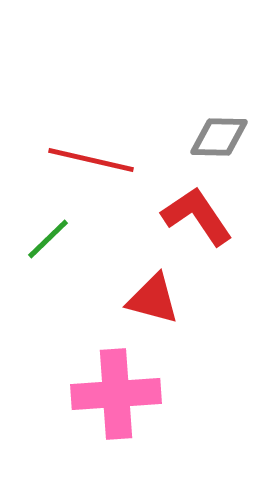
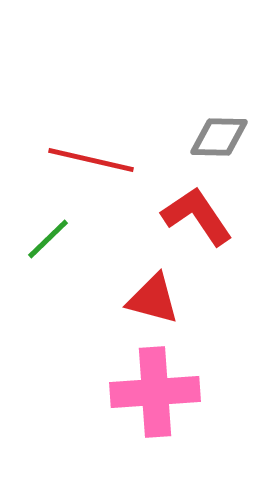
pink cross: moved 39 px right, 2 px up
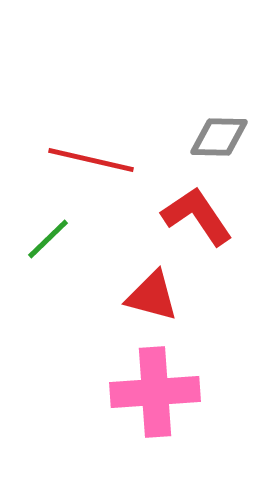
red triangle: moved 1 px left, 3 px up
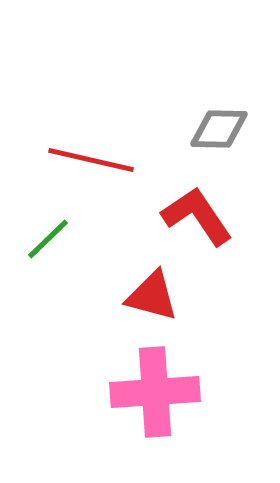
gray diamond: moved 8 px up
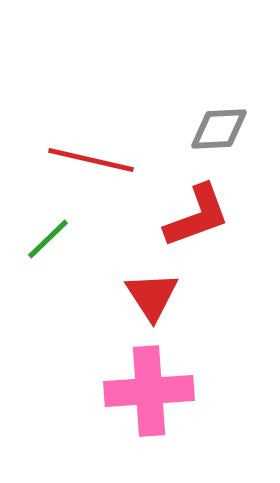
gray diamond: rotated 4 degrees counterclockwise
red L-shape: rotated 104 degrees clockwise
red triangle: rotated 42 degrees clockwise
pink cross: moved 6 px left, 1 px up
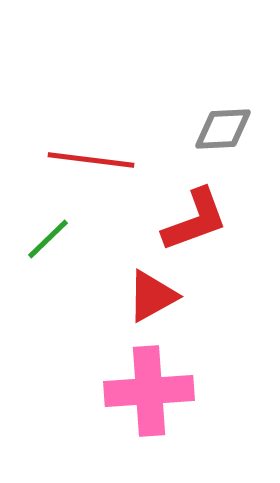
gray diamond: moved 4 px right
red line: rotated 6 degrees counterclockwise
red L-shape: moved 2 px left, 4 px down
red triangle: rotated 34 degrees clockwise
